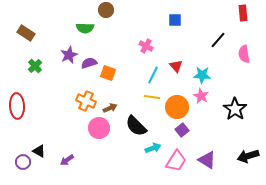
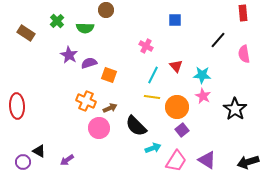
purple star: rotated 18 degrees counterclockwise
green cross: moved 22 px right, 45 px up
orange square: moved 1 px right, 2 px down
pink star: moved 2 px right
black arrow: moved 6 px down
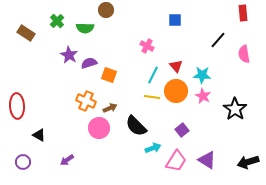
pink cross: moved 1 px right
orange circle: moved 1 px left, 16 px up
black triangle: moved 16 px up
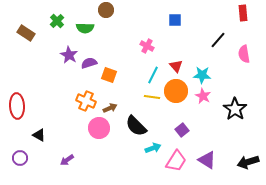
purple circle: moved 3 px left, 4 px up
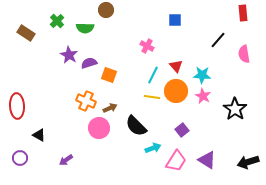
purple arrow: moved 1 px left
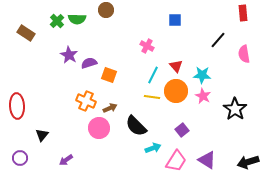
green semicircle: moved 8 px left, 9 px up
black triangle: moved 3 px right; rotated 40 degrees clockwise
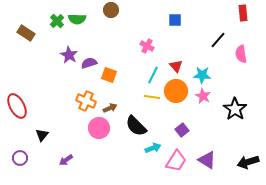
brown circle: moved 5 px right
pink semicircle: moved 3 px left
red ellipse: rotated 25 degrees counterclockwise
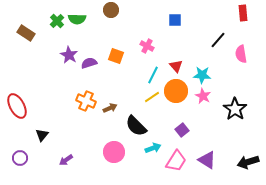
orange square: moved 7 px right, 19 px up
yellow line: rotated 42 degrees counterclockwise
pink circle: moved 15 px right, 24 px down
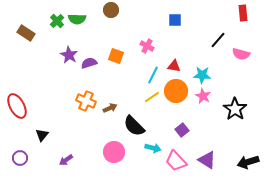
pink semicircle: rotated 66 degrees counterclockwise
red triangle: moved 2 px left; rotated 40 degrees counterclockwise
black semicircle: moved 2 px left
cyan arrow: rotated 35 degrees clockwise
pink trapezoid: rotated 105 degrees clockwise
